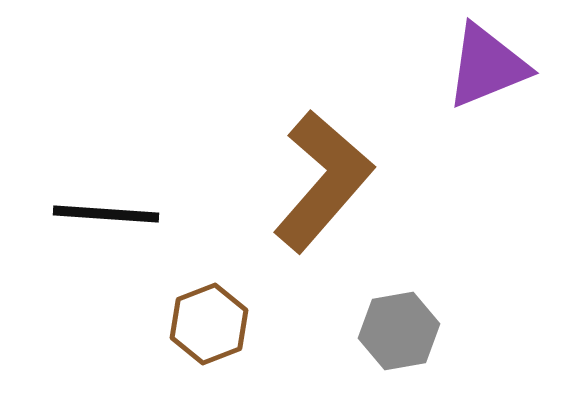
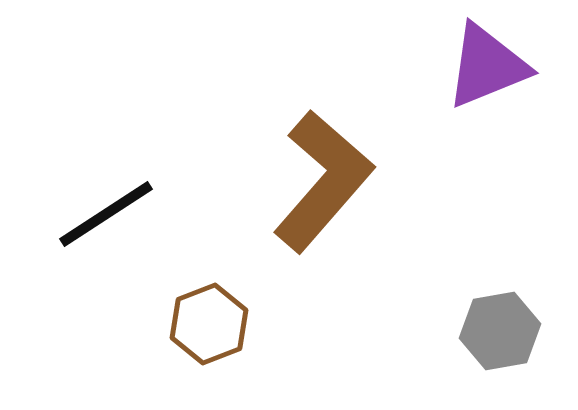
black line: rotated 37 degrees counterclockwise
gray hexagon: moved 101 px right
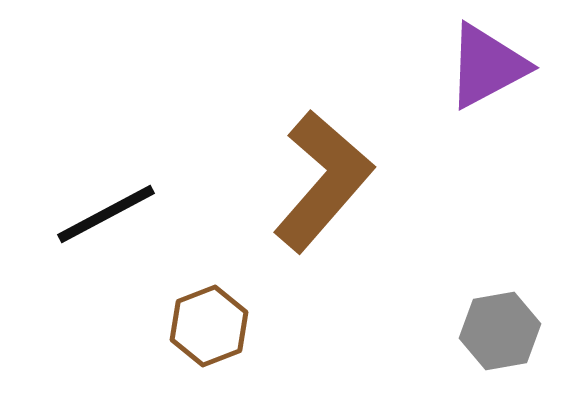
purple triangle: rotated 6 degrees counterclockwise
black line: rotated 5 degrees clockwise
brown hexagon: moved 2 px down
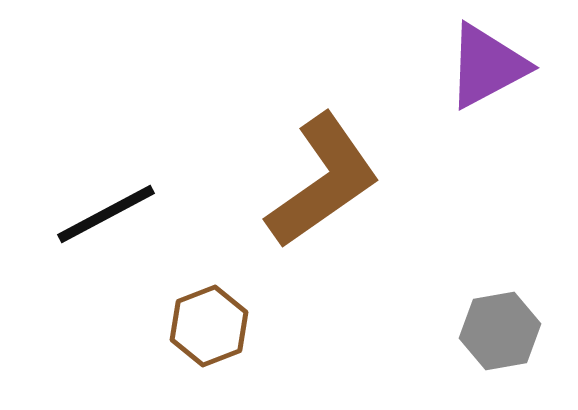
brown L-shape: rotated 14 degrees clockwise
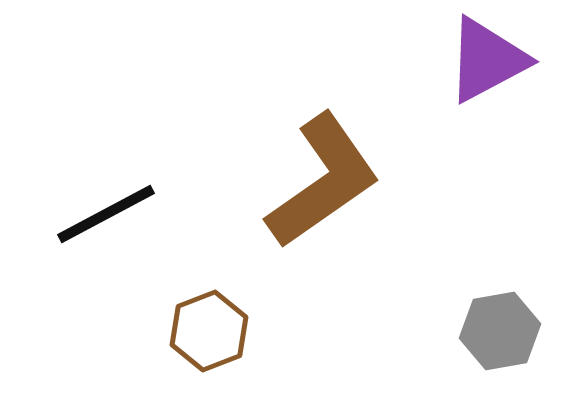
purple triangle: moved 6 px up
brown hexagon: moved 5 px down
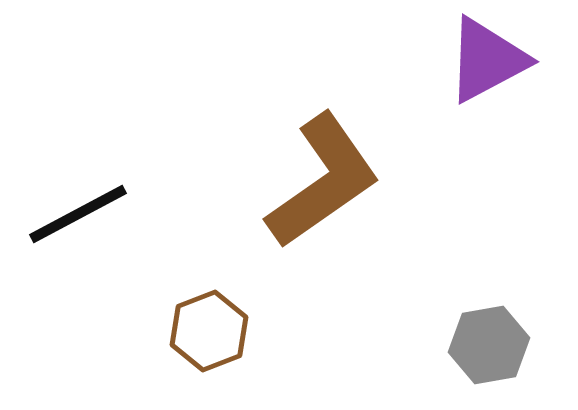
black line: moved 28 px left
gray hexagon: moved 11 px left, 14 px down
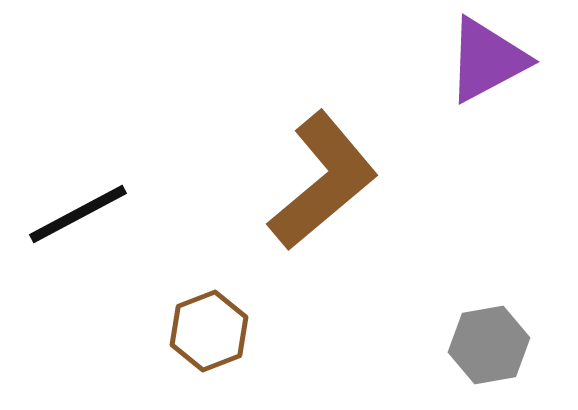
brown L-shape: rotated 5 degrees counterclockwise
